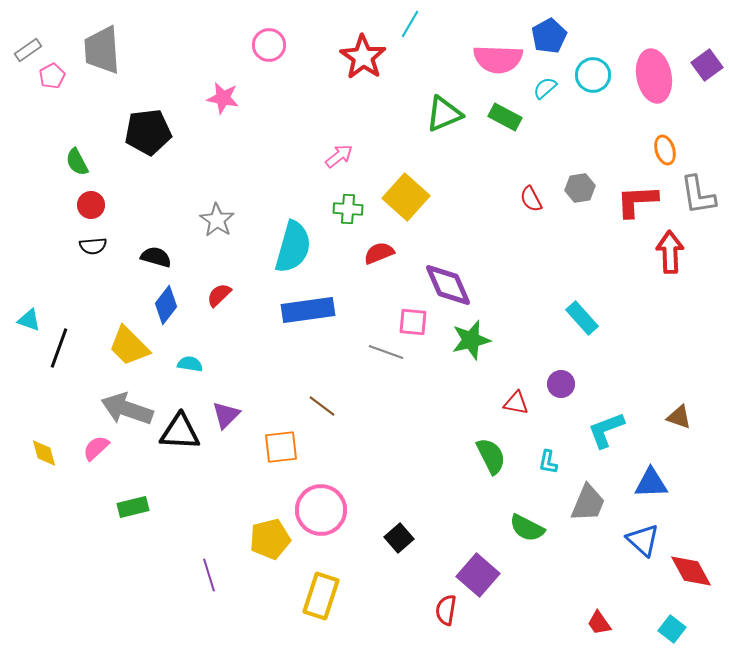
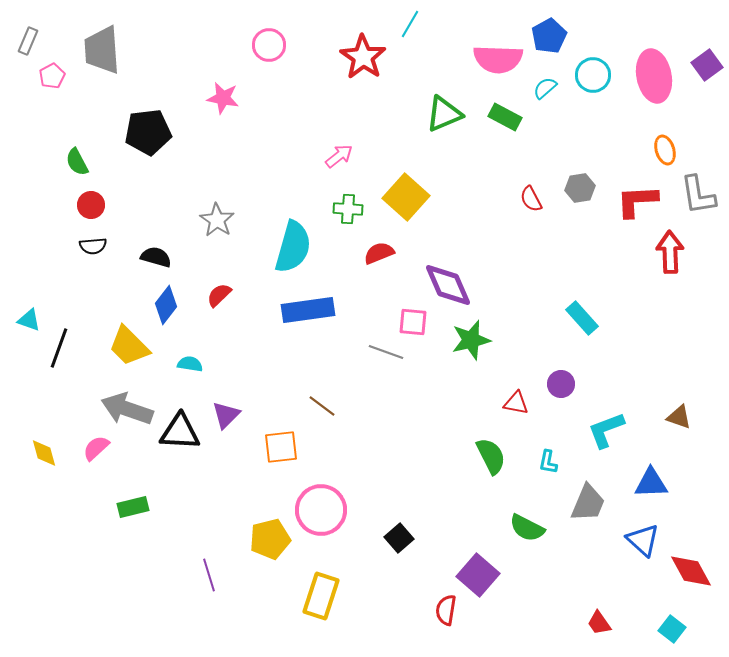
gray rectangle at (28, 50): moved 9 px up; rotated 32 degrees counterclockwise
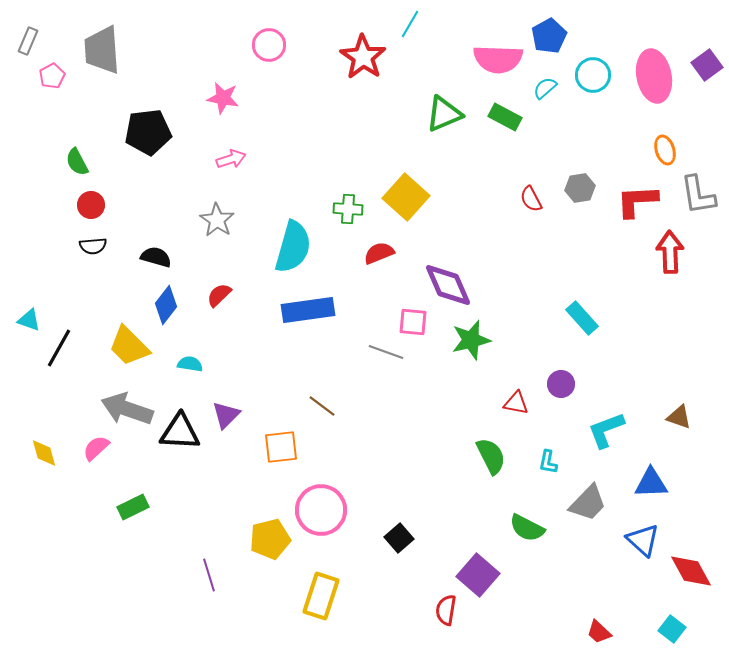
pink arrow at (339, 156): moved 108 px left, 3 px down; rotated 20 degrees clockwise
black line at (59, 348): rotated 9 degrees clockwise
gray trapezoid at (588, 503): rotated 21 degrees clockwise
green rectangle at (133, 507): rotated 12 degrees counterclockwise
red trapezoid at (599, 623): moved 9 px down; rotated 12 degrees counterclockwise
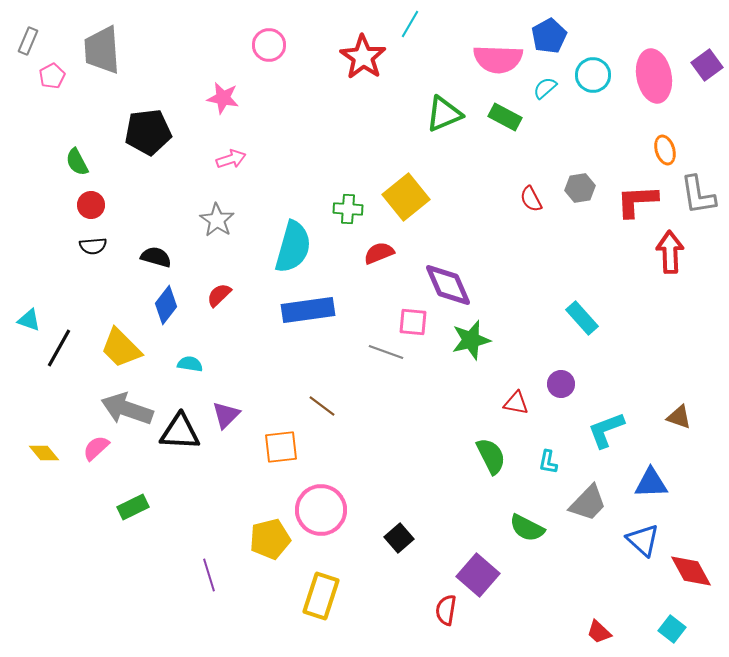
yellow square at (406, 197): rotated 9 degrees clockwise
yellow trapezoid at (129, 346): moved 8 px left, 2 px down
yellow diamond at (44, 453): rotated 24 degrees counterclockwise
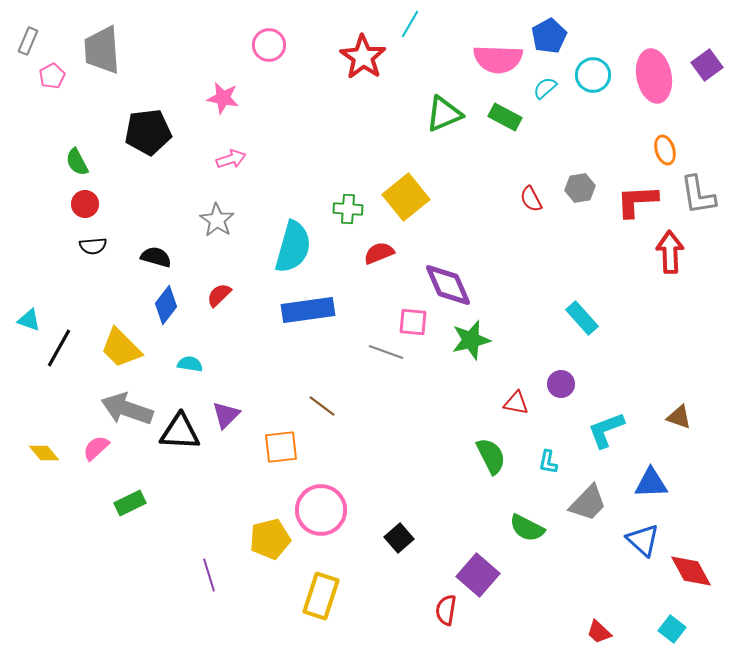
red circle at (91, 205): moved 6 px left, 1 px up
green rectangle at (133, 507): moved 3 px left, 4 px up
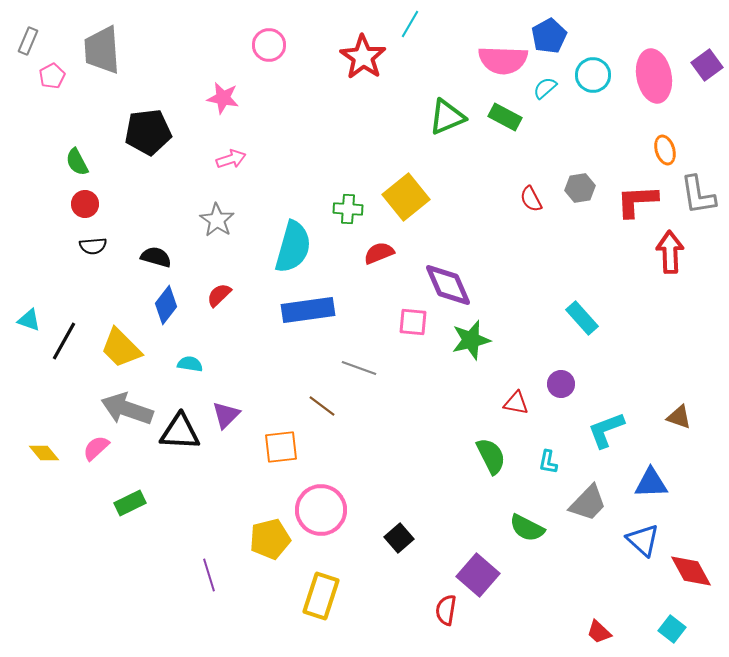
pink semicircle at (498, 59): moved 5 px right, 1 px down
green triangle at (444, 114): moved 3 px right, 3 px down
black line at (59, 348): moved 5 px right, 7 px up
gray line at (386, 352): moved 27 px left, 16 px down
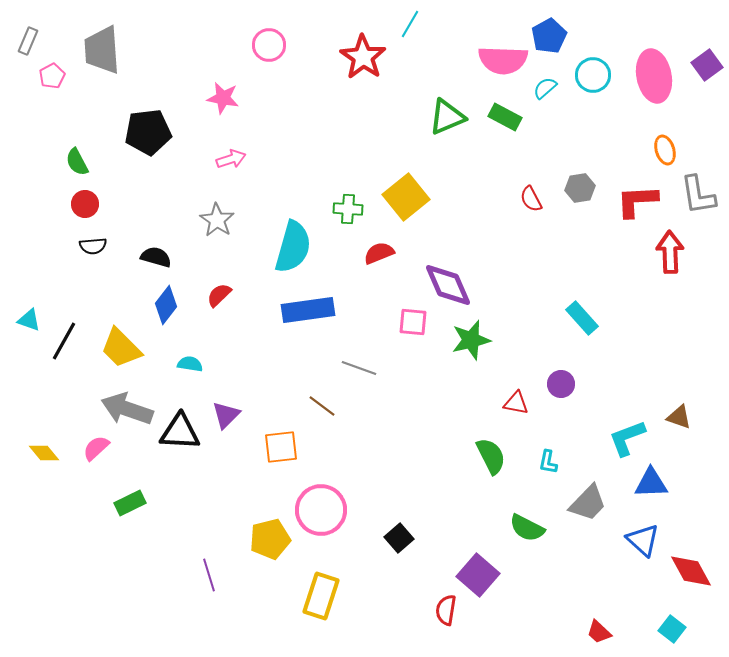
cyan L-shape at (606, 430): moved 21 px right, 8 px down
